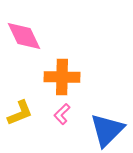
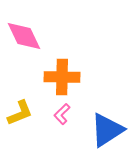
blue triangle: rotated 12 degrees clockwise
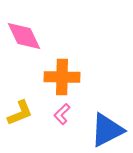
blue triangle: rotated 6 degrees clockwise
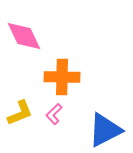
pink L-shape: moved 8 px left
blue triangle: moved 2 px left
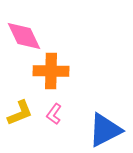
orange cross: moved 11 px left, 6 px up
pink L-shape: rotated 10 degrees counterclockwise
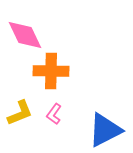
pink diamond: moved 1 px right, 1 px up
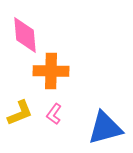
pink diamond: rotated 21 degrees clockwise
blue triangle: moved 2 px up; rotated 12 degrees clockwise
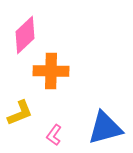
pink diamond: rotated 51 degrees clockwise
pink L-shape: moved 21 px down
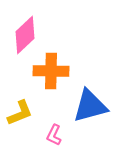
blue triangle: moved 15 px left, 22 px up
pink L-shape: rotated 10 degrees counterclockwise
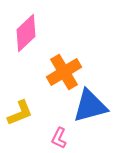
pink diamond: moved 1 px right, 2 px up
orange cross: moved 13 px right, 1 px down; rotated 32 degrees counterclockwise
pink L-shape: moved 5 px right, 3 px down
